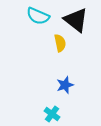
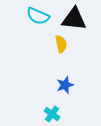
black triangle: moved 2 px left, 1 px up; rotated 32 degrees counterclockwise
yellow semicircle: moved 1 px right, 1 px down
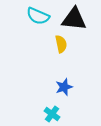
blue star: moved 1 px left, 2 px down
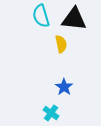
cyan semicircle: moved 3 px right; rotated 50 degrees clockwise
blue star: rotated 18 degrees counterclockwise
cyan cross: moved 1 px left, 1 px up
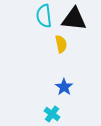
cyan semicircle: moved 3 px right; rotated 10 degrees clockwise
cyan cross: moved 1 px right, 1 px down
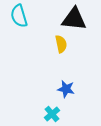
cyan semicircle: moved 25 px left; rotated 10 degrees counterclockwise
blue star: moved 2 px right, 2 px down; rotated 24 degrees counterclockwise
cyan cross: rotated 14 degrees clockwise
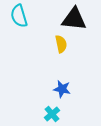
blue star: moved 4 px left
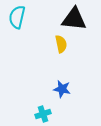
cyan semicircle: moved 2 px left, 1 px down; rotated 30 degrees clockwise
cyan cross: moved 9 px left; rotated 21 degrees clockwise
